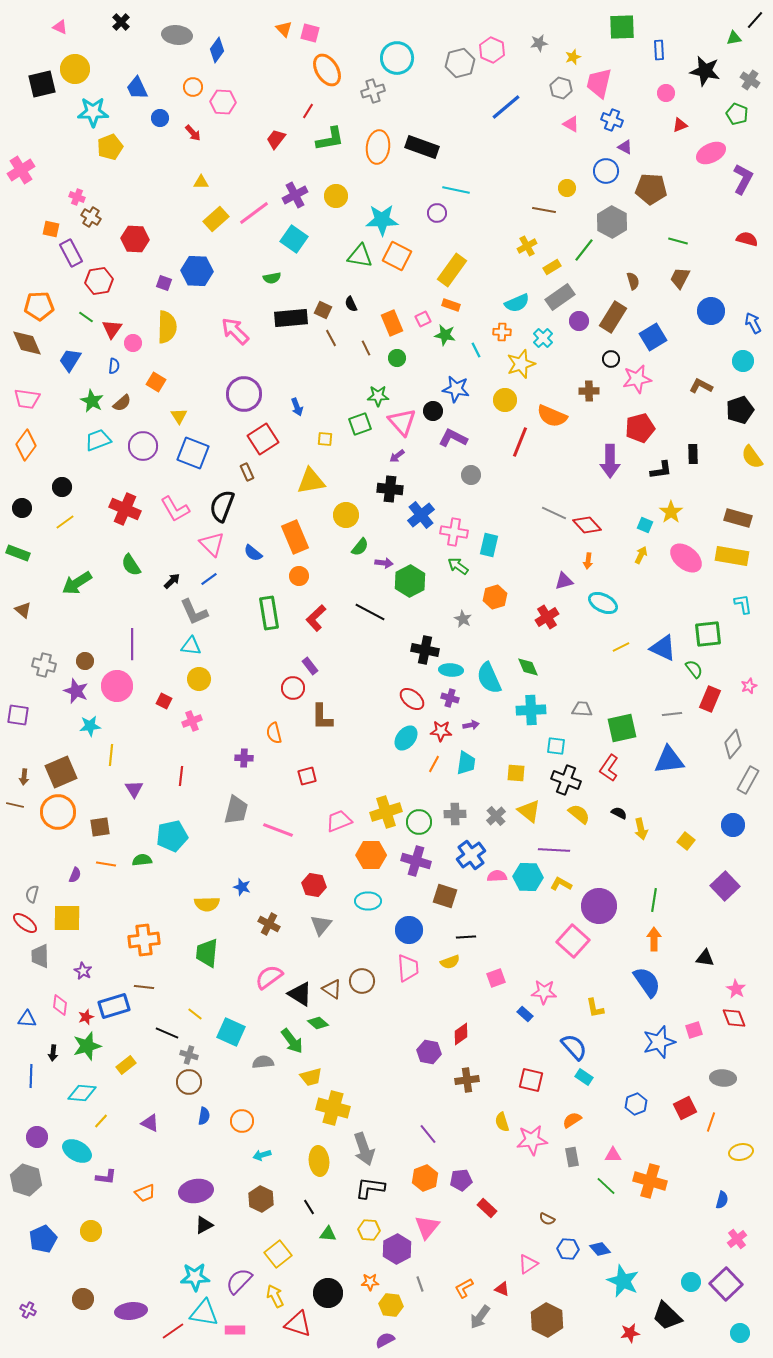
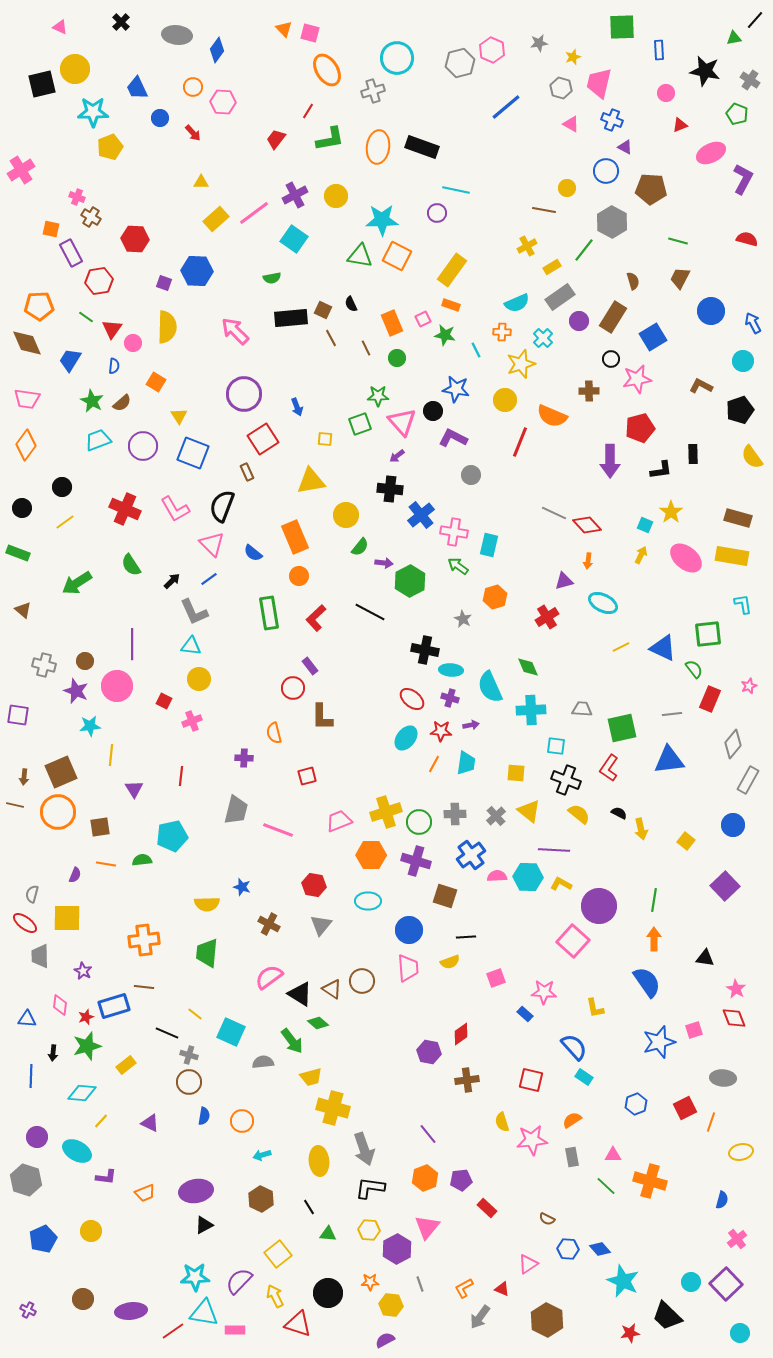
cyan semicircle at (489, 678): moved 1 px right, 9 px down
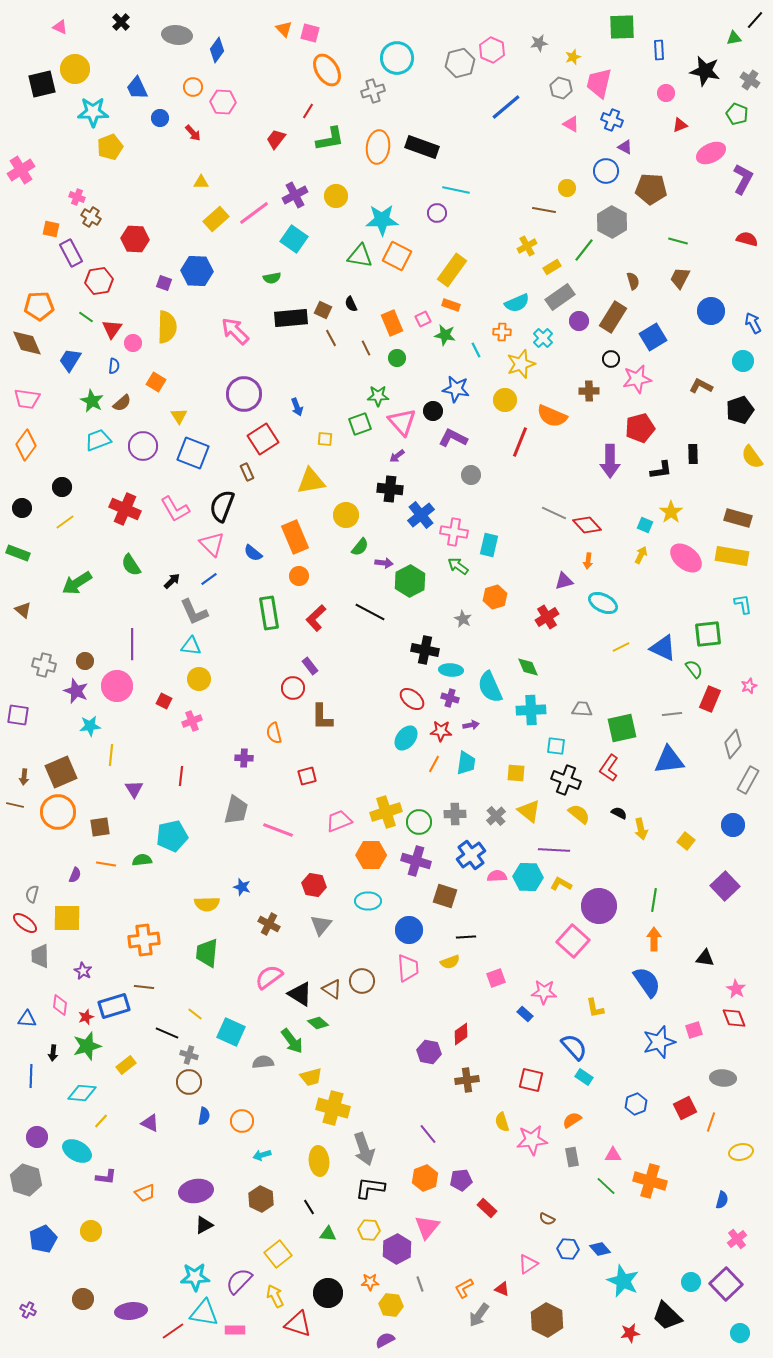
gray arrow at (480, 1317): moved 1 px left, 2 px up
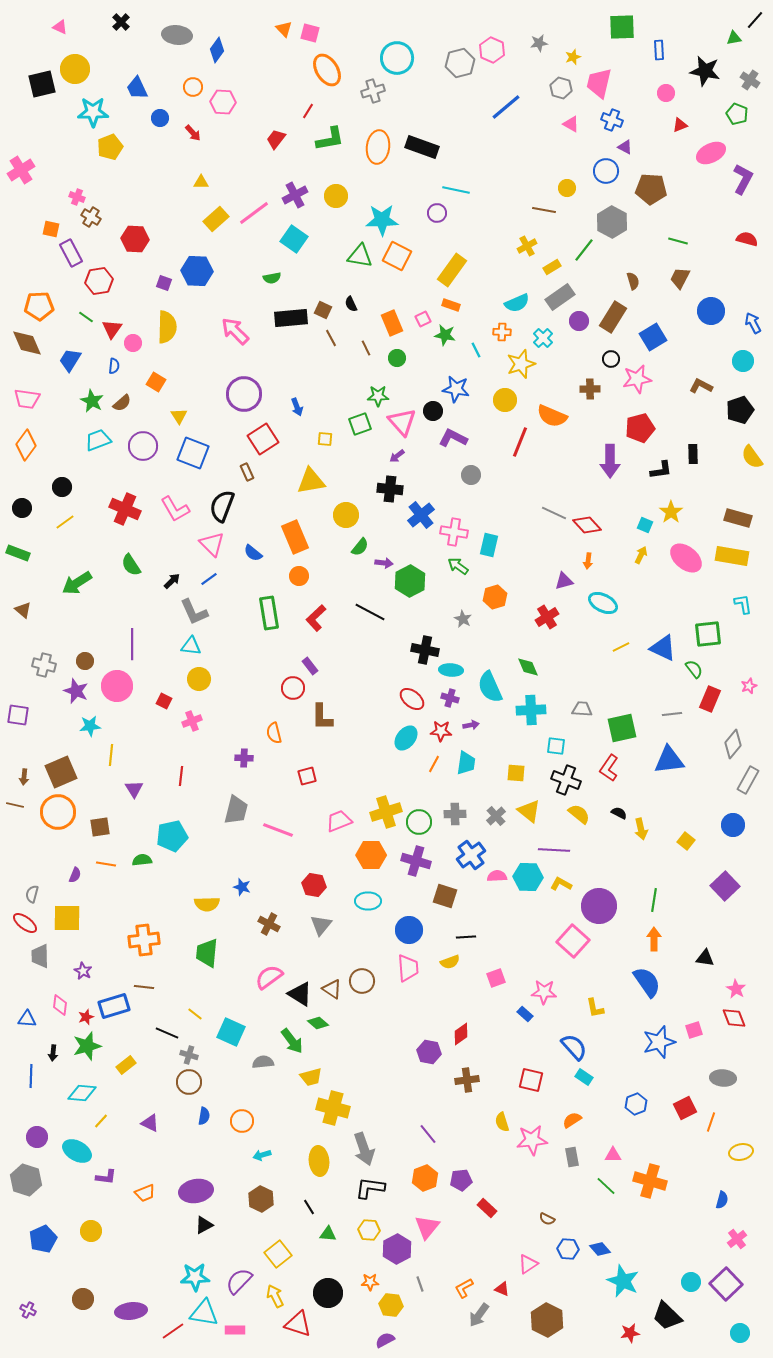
brown cross at (589, 391): moved 1 px right, 2 px up
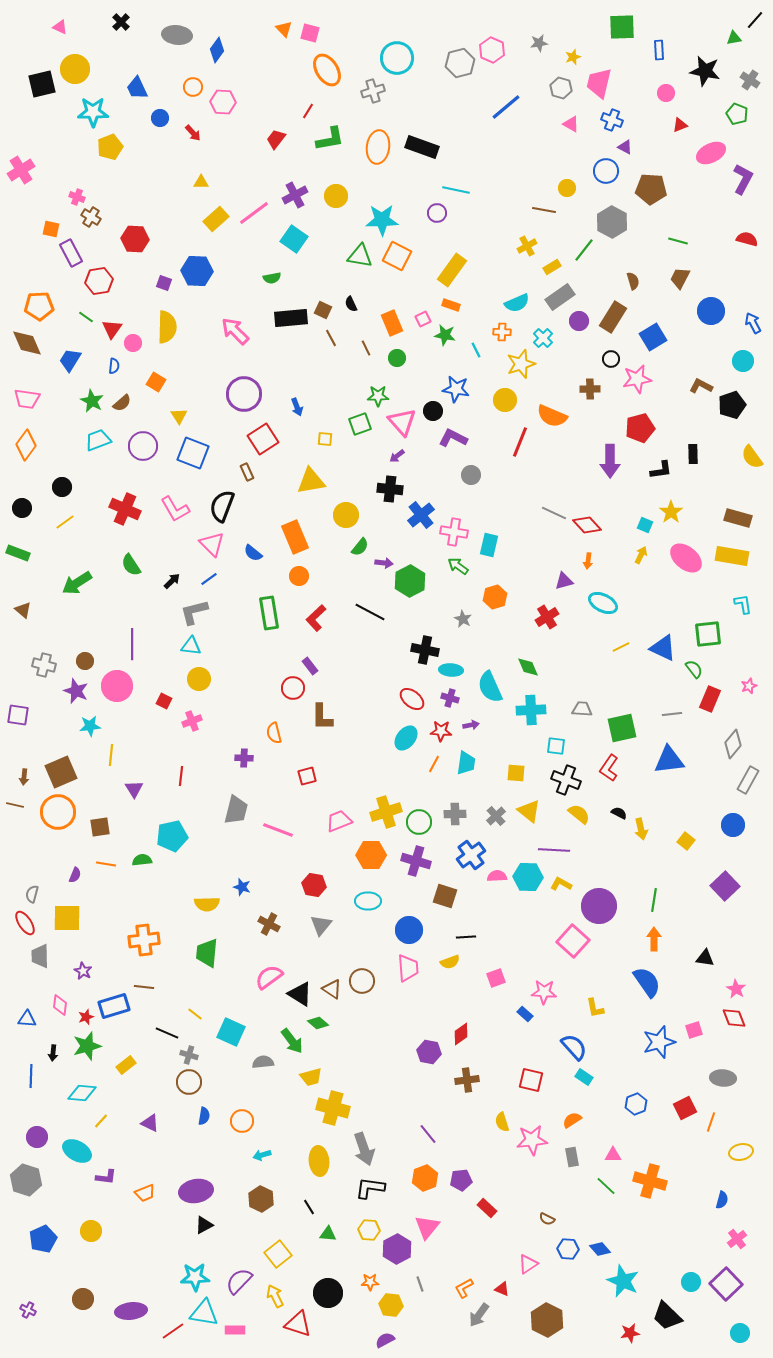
black pentagon at (740, 410): moved 8 px left, 5 px up
gray L-shape at (194, 612): rotated 100 degrees clockwise
red ellipse at (25, 923): rotated 20 degrees clockwise
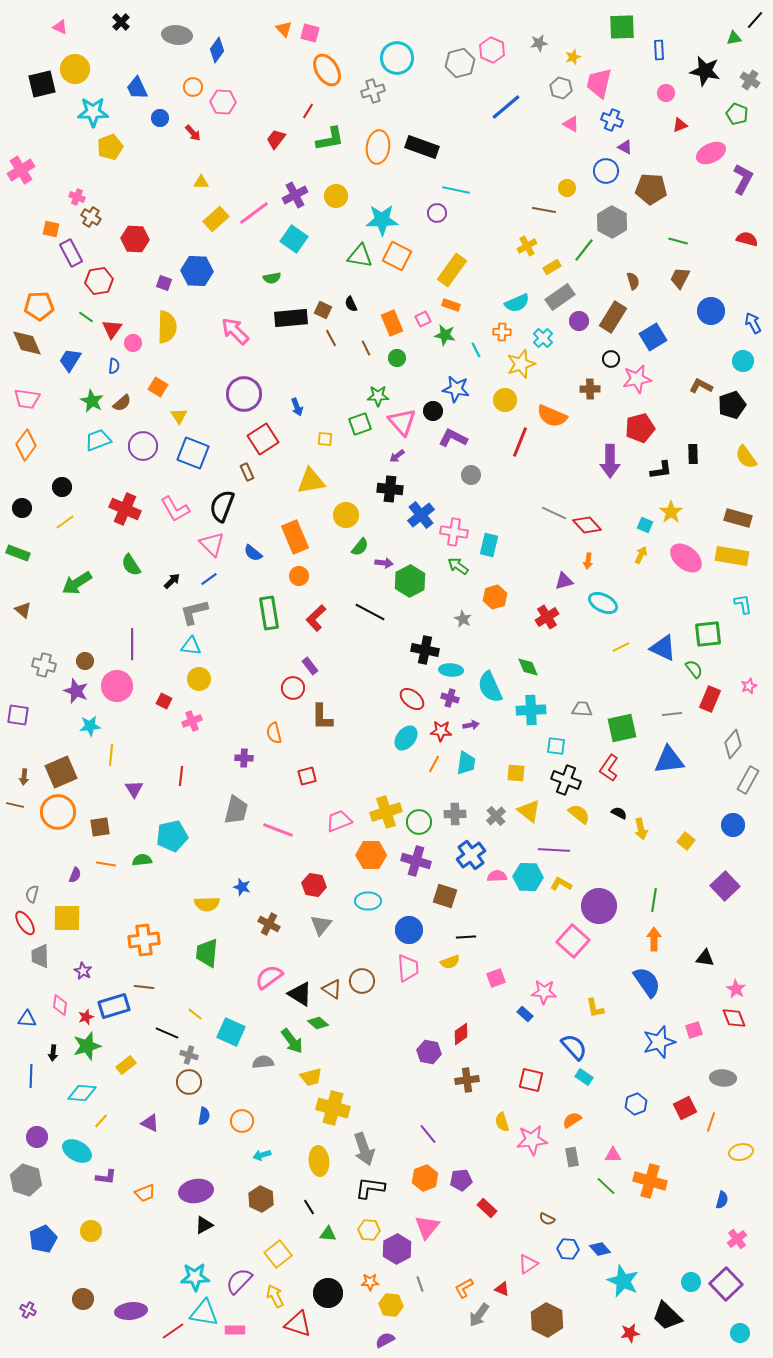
orange square at (156, 382): moved 2 px right, 5 px down
yellow semicircle at (752, 457): moved 6 px left
